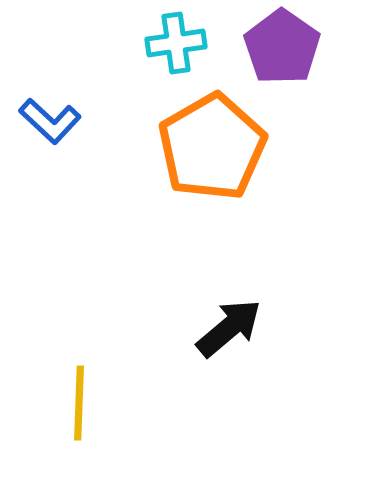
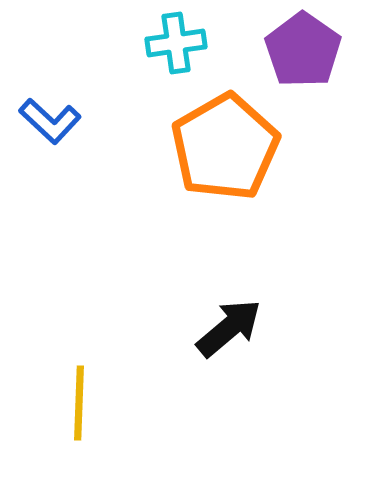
purple pentagon: moved 21 px right, 3 px down
orange pentagon: moved 13 px right
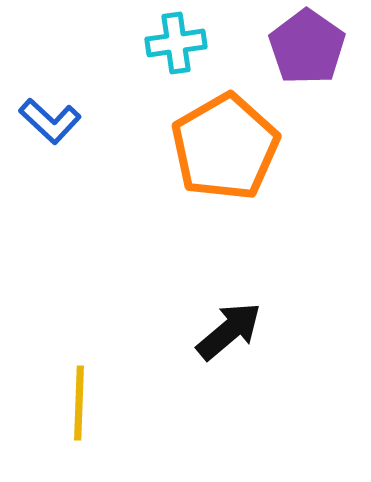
purple pentagon: moved 4 px right, 3 px up
black arrow: moved 3 px down
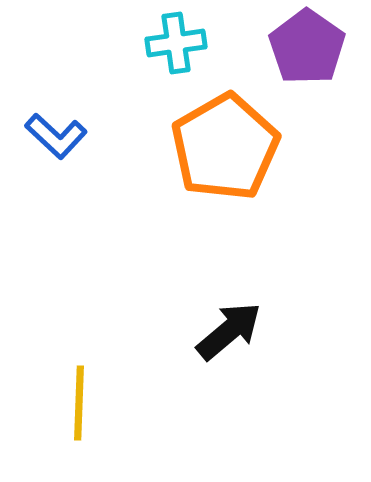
blue L-shape: moved 6 px right, 15 px down
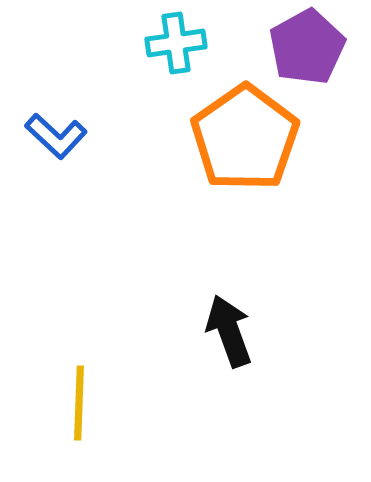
purple pentagon: rotated 8 degrees clockwise
orange pentagon: moved 20 px right, 9 px up; rotated 5 degrees counterclockwise
black arrow: rotated 70 degrees counterclockwise
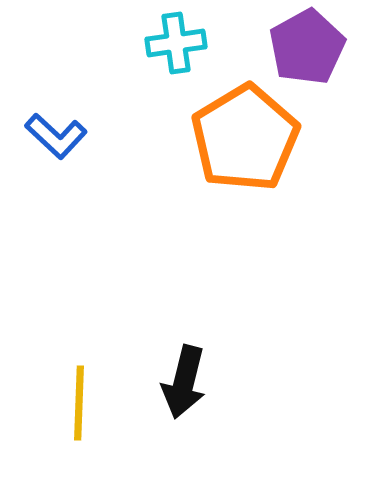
orange pentagon: rotated 4 degrees clockwise
black arrow: moved 45 px left, 51 px down; rotated 146 degrees counterclockwise
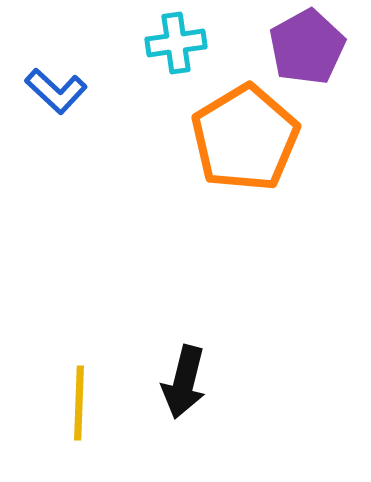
blue L-shape: moved 45 px up
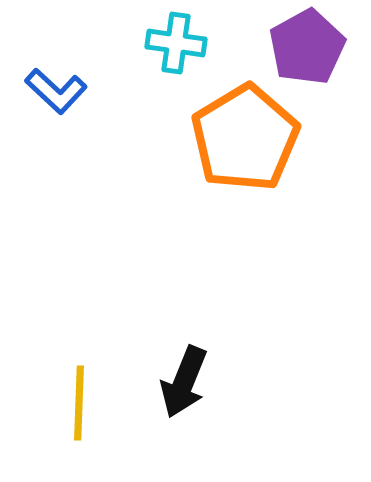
cyan cross: rotated 16 degrees clockwise
black arrow: rotated 8 degrees clockwise
